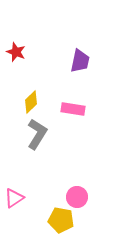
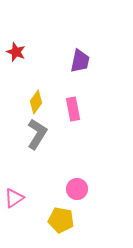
yellow diamond: moved 5 px right; rotated 10 degrees counterclockwise
pink rectangle: rotated 70 degrees clockwise
pink circle: moved 8 px up
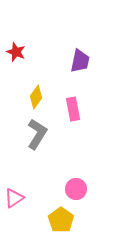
yellow diamond: moved 5 px up
pink circle: moved 1 px left
yellow pentagon: rotated 25 degrees clockwise
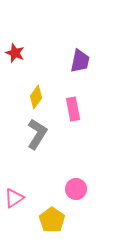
red star: moved 1 px left, 1 px down
yellow pentagon: moved 9 px left
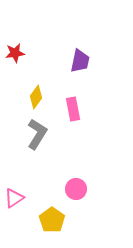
red star: rotated 30 degrees counterclockwise
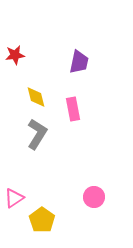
red star: moved 2 px down
purple trapezoid: moved 1 px left, 1 px down
yellow diamond: rotated 50 degrees counterclockwise
pink circle: moved 18 px right, 8 px down
yellow pentagon: moved 10 px left
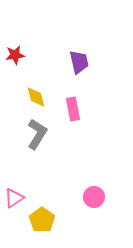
purple trapezoid: rotated 25 degrees counterclockwise
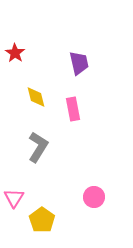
red star: moved 2 px up; rotated 30 degrees counterclockwise
purple trapezoid: moved 1 px down
gray L-shape: moved 1 px right, 13 px down
pink triangle: rotated 25 degrees counterclockwise
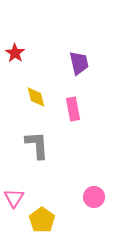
gray L-shape: moved 1 px left, 2 px up; rotated 36 degrees counterclockwise
